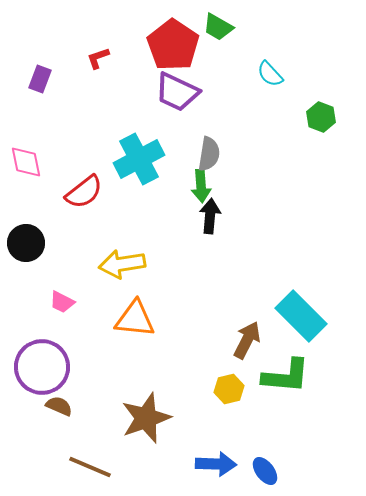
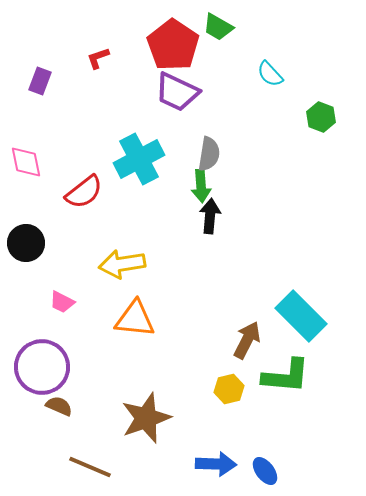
purple rectangle: moved 2 px down
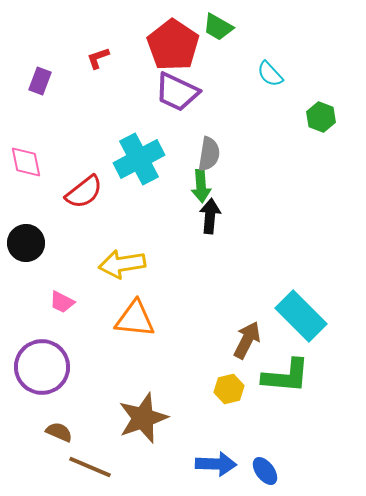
brown semicircle: moved 26 px down
brown star: moved 3 px left
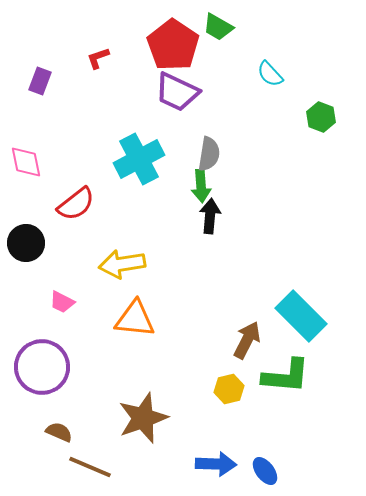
red semicircle: moved 8 px left, 12 px down
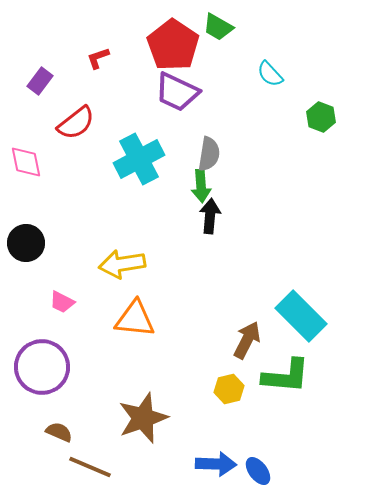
purple rectangle: rotated 16 degrees clockwise
red semicircle: moved 81 px up
blue ellipse: moved 7 px left
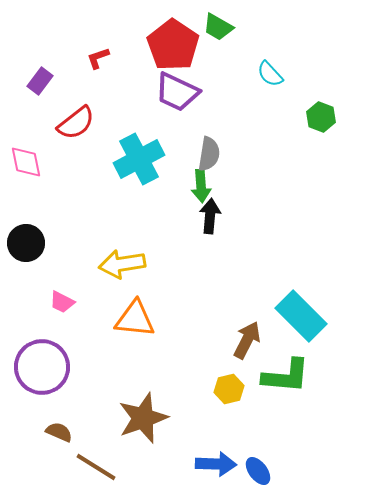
brown line: moved 6 px right; rotated 9 degrees clockwise
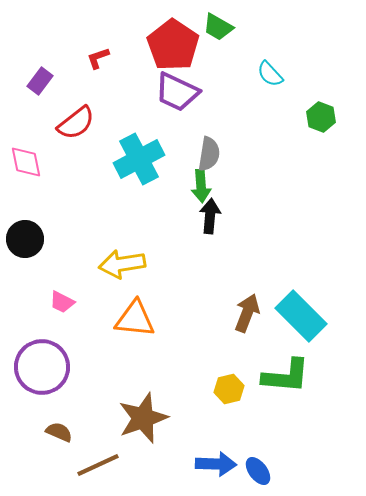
black circle: moved 1 px left, 4 px up
brown arrow: moved 27 px up; rotated 6 degrees counterclockwise
brown line: moved 2 px right, 2 px up; rotated 57 degrees counterclockwise
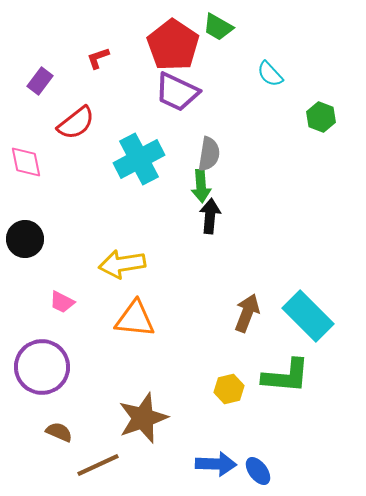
cyan rectangle: moved 7 px right
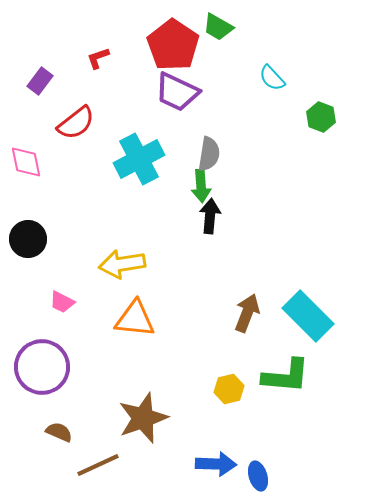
cyan semicircle: moved 2 px right, 4 px down
black circle: moved 3 px right
blue ellipse: moved 5 px down; rotated 20 degrees clockwise
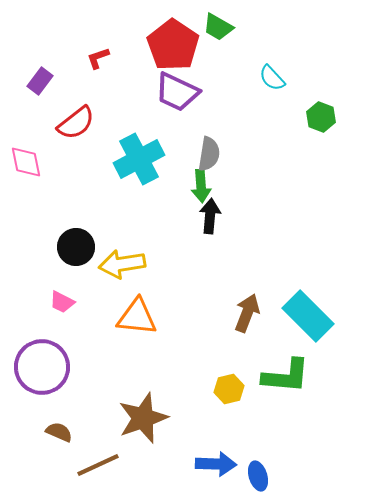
black circle: moved 48 px right, 8 px down
orange triangle: moved 2 px right, 2 px up
